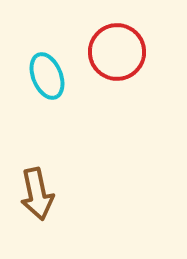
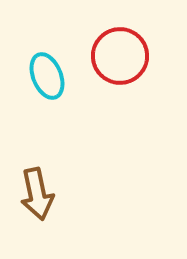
red circle: moved 3 px right, 4 px down
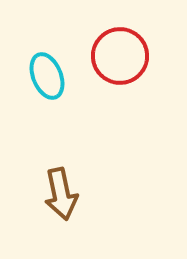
brown arrow: moved 24 px right
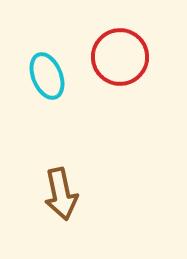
red circle: moved 1 px down
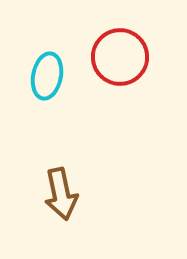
cyan ellipse: rotated 33 degrees clockwise
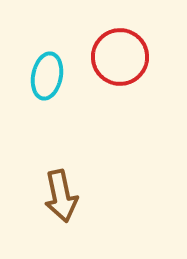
brown arrow: moved 2 px down
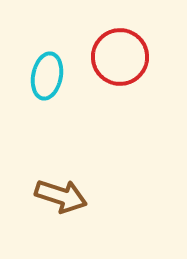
brown arrow: rotated 60 degrees counterclockwise
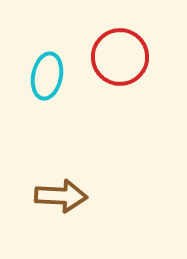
brown arrow: rotated 15 degrees counterclockwise
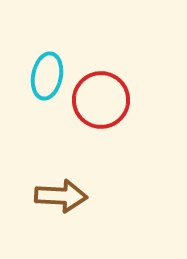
red circle: moved 19 px left, 43 px down
